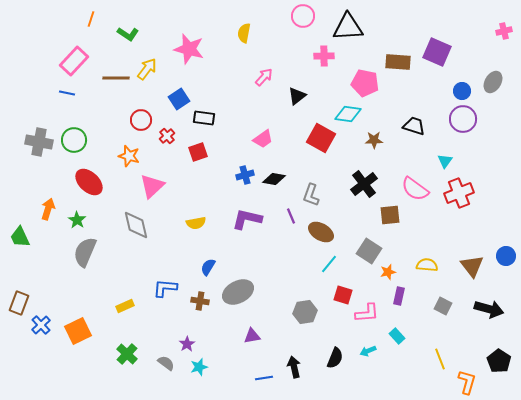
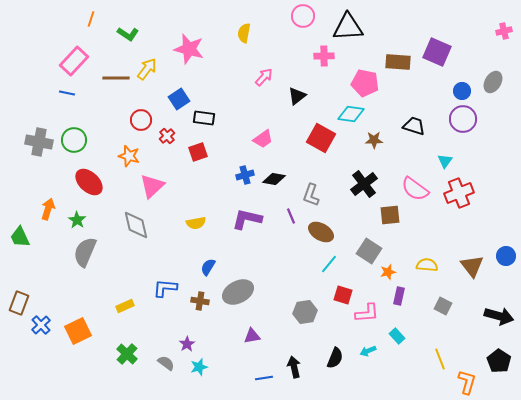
cyan diamond at (348, 114): moved 3 px right
black arrow at (489, 309): moved 10 px right, 7 px down
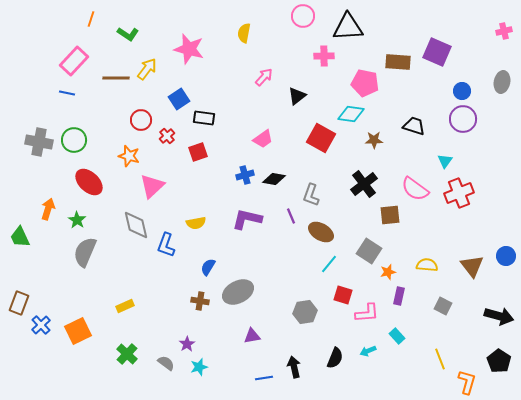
gray ellipse at (493, 82): moved 9 px right; rotated 20 degrees counterclockwise
blue L-shape at (165, 288): moved 1 px right, 43 px up; rotated 75 degrees counterclockwise
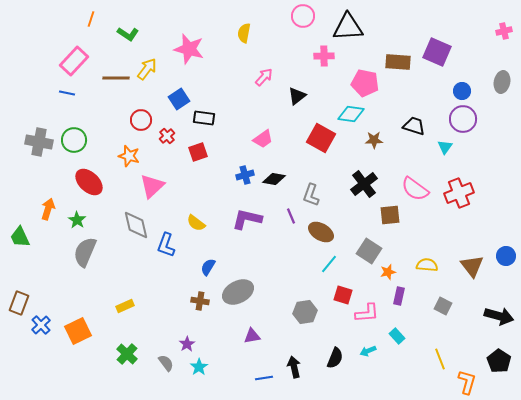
cyan triangle at (445, 161): moved 14 px up
yellow semicircle at (196, 223): rotated 48 degrees clockwise
gray semicircle at (166, 363): rotated 18 degrees clockwise
cyan star at (199, 367): rotated 18 degrees counterclockwise
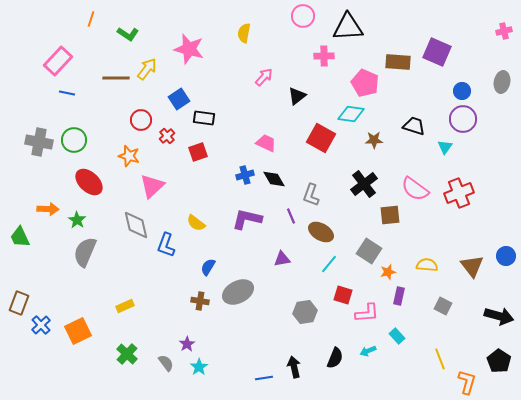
pink rectangle at (74, 61): moved 16 px left
pink pentagon at (365, 83): rotated 12 degrees clockwise
pink trapezoid at (263, 139): moved 3 px right, 4 px down; rotated 120 degrees counterclockwise
black diamond at (274, 179): rotated 50 degrees clockwise
orange arrow at (48, 209): rotated 75 degrees clockwise
purple triangle at (252, 336): moved 30 px right, 77 px up
